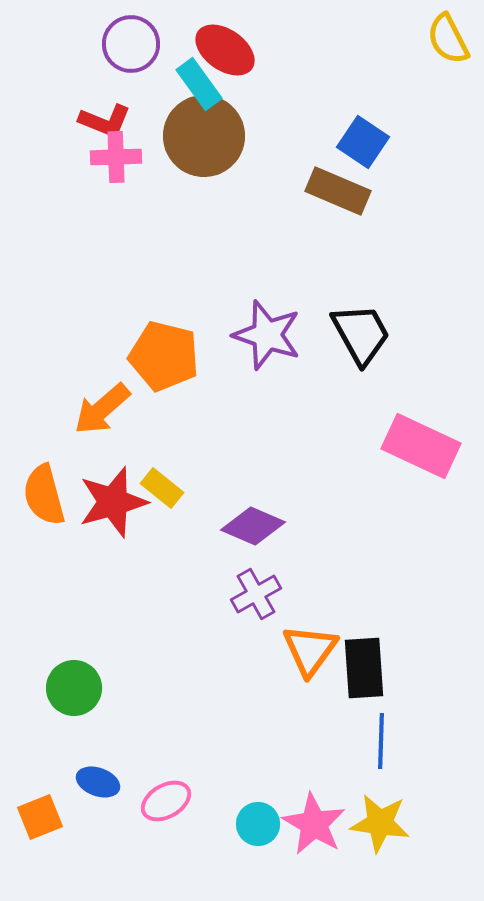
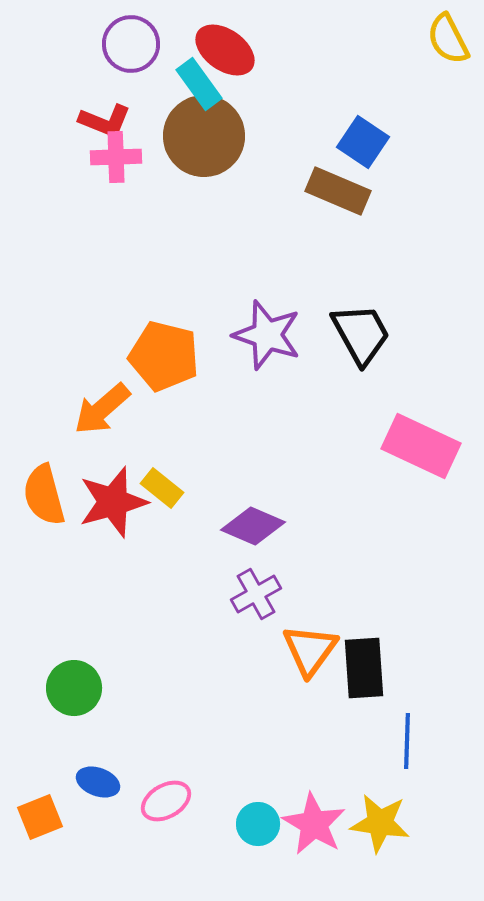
blue line: moved 26 px right
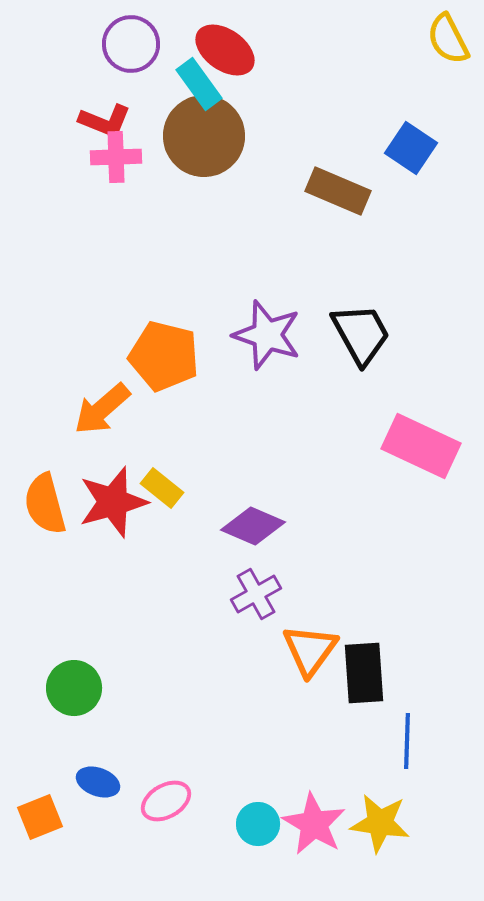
blue square: moved 48 px right, 6 px down
orange semicircle: moved 1 px right, 9 px down
black rectangle: moved 5 px down
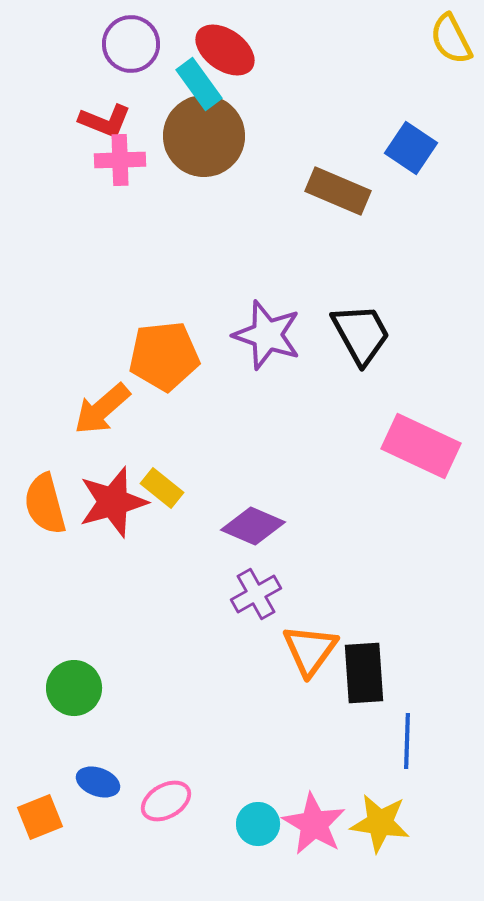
yellow semicircle: moved 3 px right
pink cross: moved 4 px right, 3 px down
orange pentagon: rotated 20 degrees counterclockwise
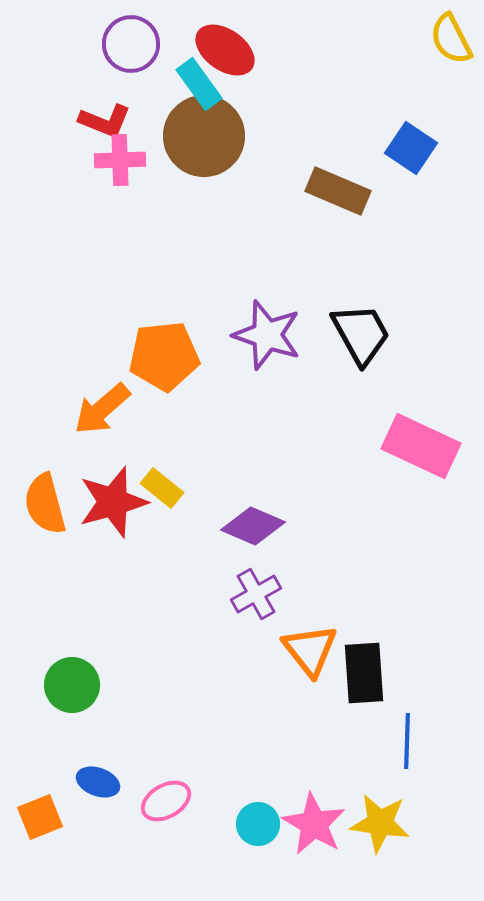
orange triangle: rotated 14 degrees counterclockwise
green circle: moved 2 px left, 3 px up
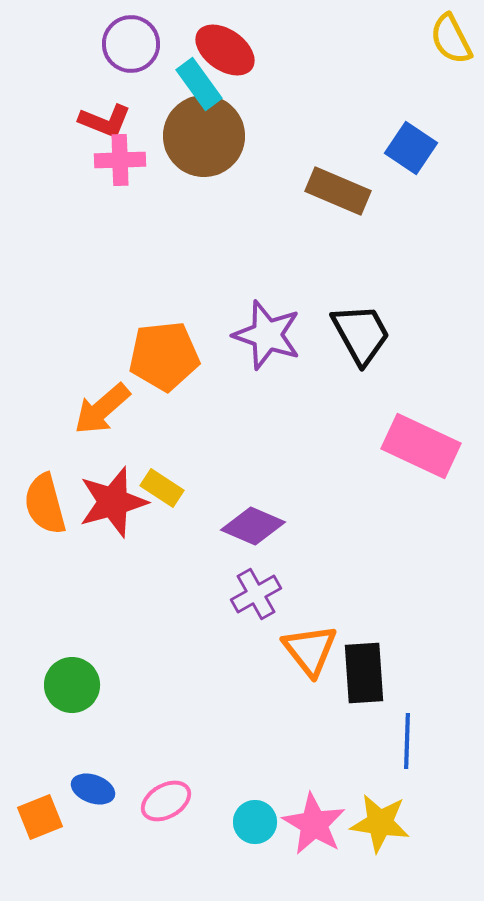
yellow rectangle: rotated 6 degrees counterclockwise
blue ellipse: moved 5 px left, 7 px down
cyan circle: moved 3 px left, 2 px up
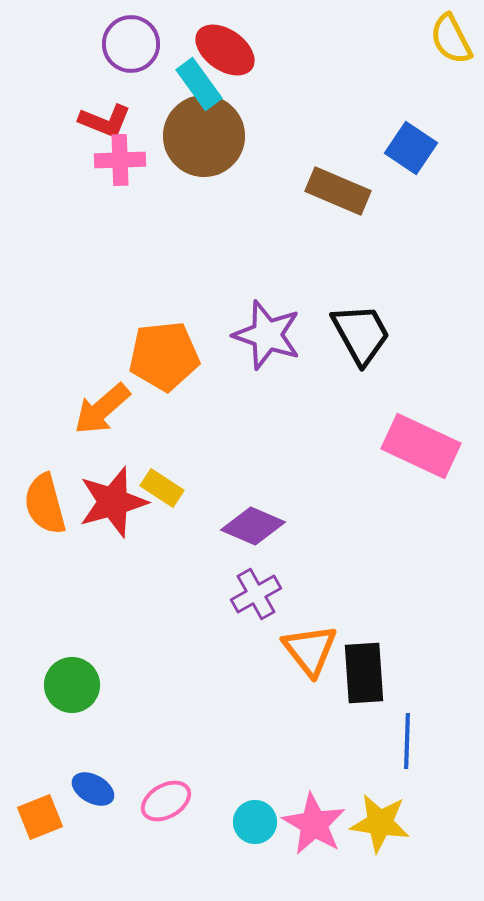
blue ellipse: rotated 9 degrees clockwise
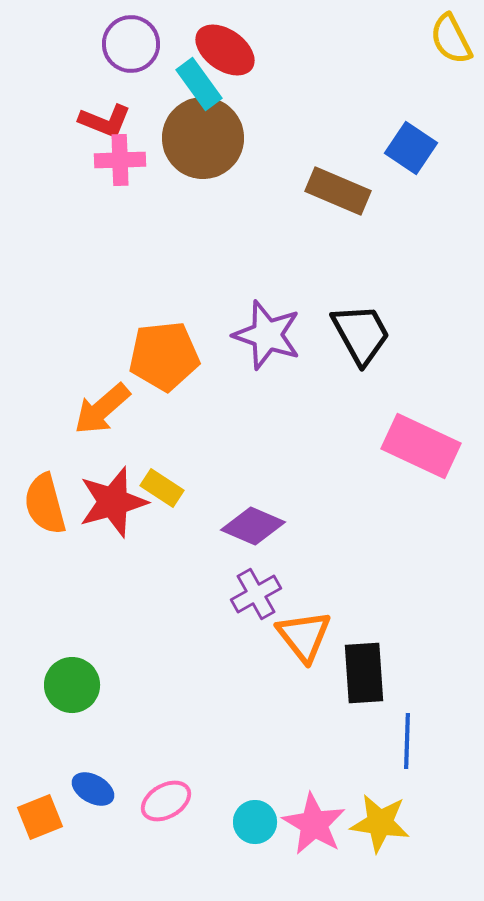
brown circle: moved 1 px left, 2 px down
orange triangle: moved 6 px left, 14 px up
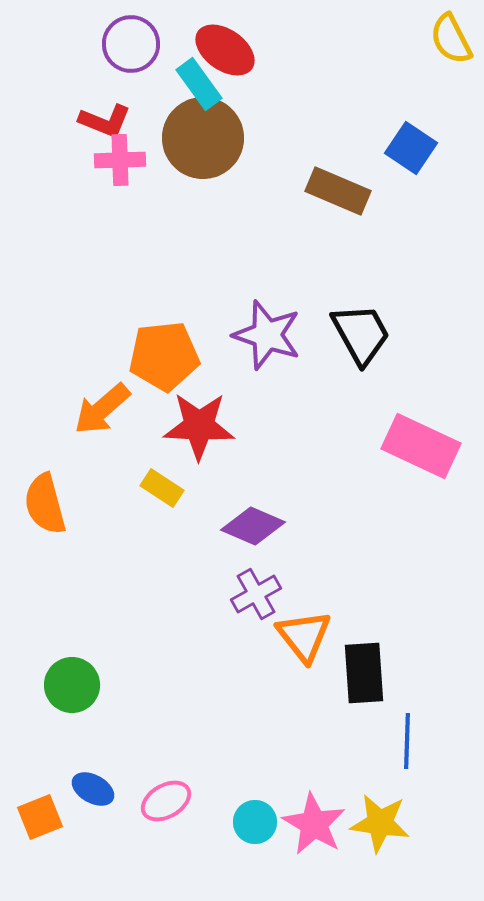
red star: moved 86 px right, 76 px up; rotated 18 degrees clockwise
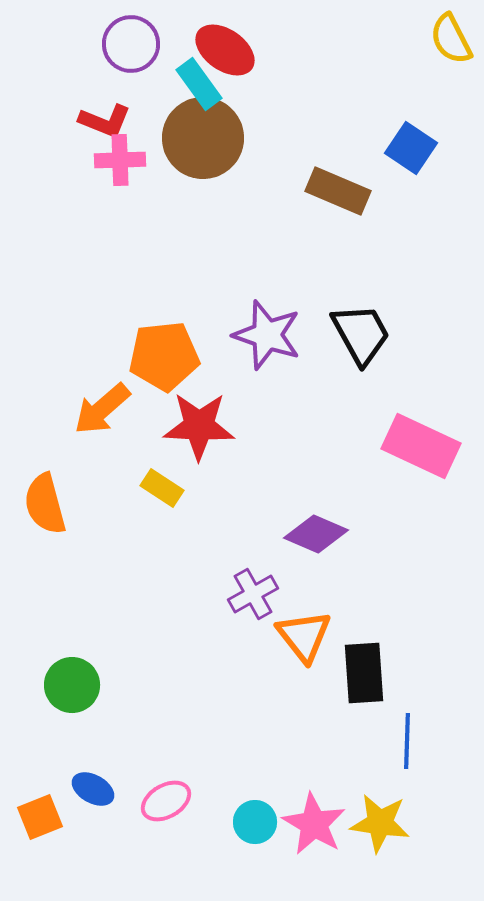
purple diamond: moved 63 px right, 8 px down
purple cross: moved 3 px left
